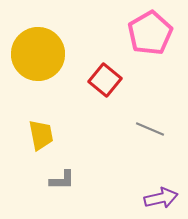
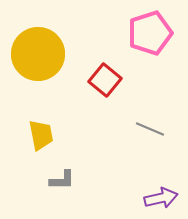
pink pentagon: rotated 12 degrees clockwise
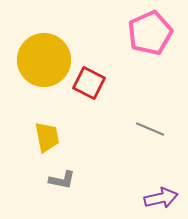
pink pentagon: rotated 6 degrees counterclockwise
yellow circle: moved 6 px right, 6 px down
red square: moved 16 px left, 3 px down; rotated 12 degrees counterclockwise
yellow trapezoid: moved 6 px right, 2 px down
gray L-shape: rotated 12 degrees clockwise
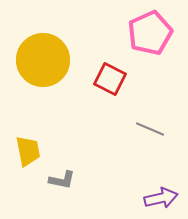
yellow circle: moved 1 px left
red square: moved 21 px right, 4 px up
yellow trapezoid: moved 19 px left, 14 px down
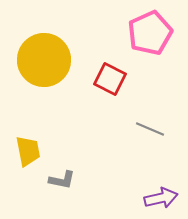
yellow circle: moved 1 px right
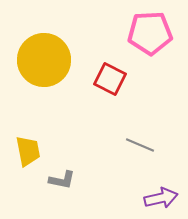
pink pentagon: rotated 21 degrees clockwise
gray line: moved 10 px left, 16 px down
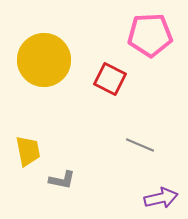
pink pentagon: moved 2 px down
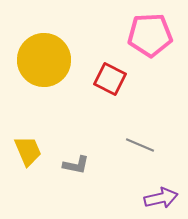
yellow trapezoid: rotated 12 degrees counterclockwise
gray L-shape: moved 14 px right, 15 px up
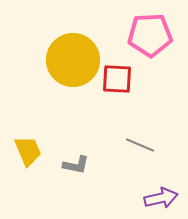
yellow circle: moved 29 px right
red square: moved 7 px right; rotated 24 degrees counterclockwise
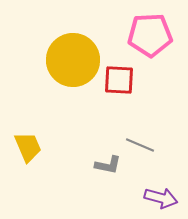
red square: moved 2 px right, 1 px down
yellow trapezoid: moved 4 px up
gray L-shape: moved 32 px right
purple arrow: rotated 28 degrees clockwise
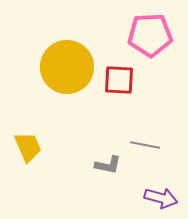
yellow circle: moved 6 px left, 7 px down
gray line: moved 5 px right; rotated 12 degrees counterclockwise
